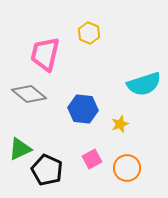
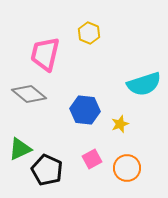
blue hexagon: moved 2 px right, 1 px down
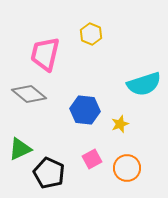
yellow hexagon: moved 2 px right, 1 px down
black pentagon: moved 2 px right, 3 px down
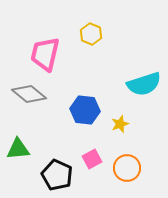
green triangle: moved 2 px left; rotated 20 degrees clockwise
black pentagon: moved 8 px right, 2 px down
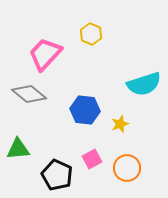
pink trapezoid: rotated 30 degrees clockwise
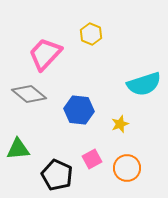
blue hexagon: moved 6 px left
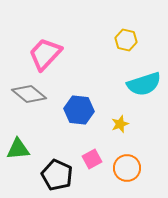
yellow hexagon: moved 35 px right, 6 px down; rotated 10 degrees counterclockwise
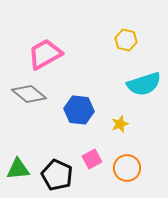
pink trapezoid: rotated 18 degrees clockwise
green triangle: moved 20 px down
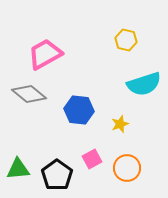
black pentagon: rotated 12 degrees clockwise
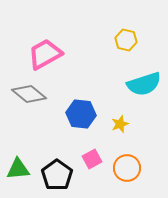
blue hexagon: moved 2 px right, 4 px down
